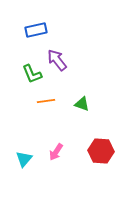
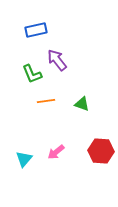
pink arrow: rotated 18 degrees clockwise
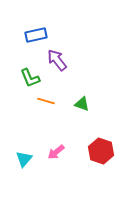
blue rectangle: moved 5 px down
green L-shape: moved 2 px left, 4 px down
orange line: rotated 24 degrees clockwise
red hexagon: rotated 15 degrees clockwise
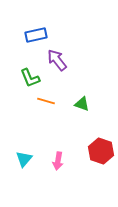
pink arrow: moved 2 px right, 9 px down; rotated 42 degrees counterclockwise
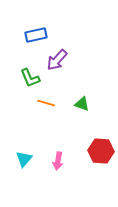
purple arrow: rotated 100 degrees counterclockwise
orange line: moved 2 px down
red hexagon: rotated 15 degrees counterclockwise
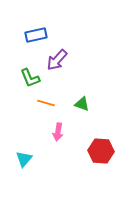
pink arrow: moved 29 px up
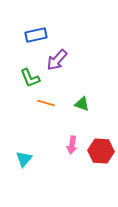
pink arrow: moved 14 px right, 13 px down
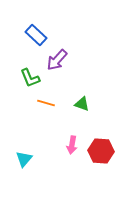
blue rectangle: rotated 55 degrees clockwise
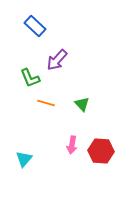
blue rectangle: moved 1 px left, 9 px up
green triangle: rotated 28 degrees clockwise
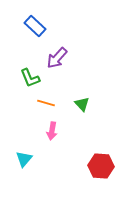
purple arrow: moved 2 px up
pink arrow: moved 20 px left, 14 px up
red hexagon: moved 15 px down
